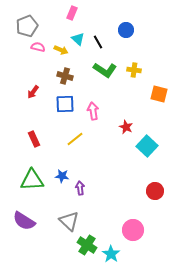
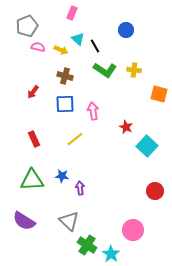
black line: moved 3 px left, 4 px down
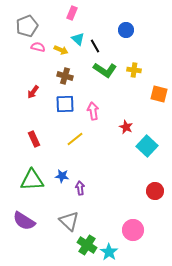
cyan star: moved 2 px left, 2 px up
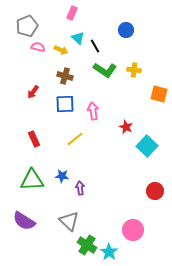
cyan triangle: moved 1 px up
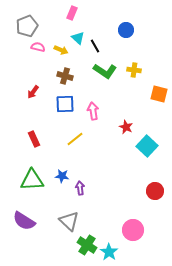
green L-shape: moved 1 px down
